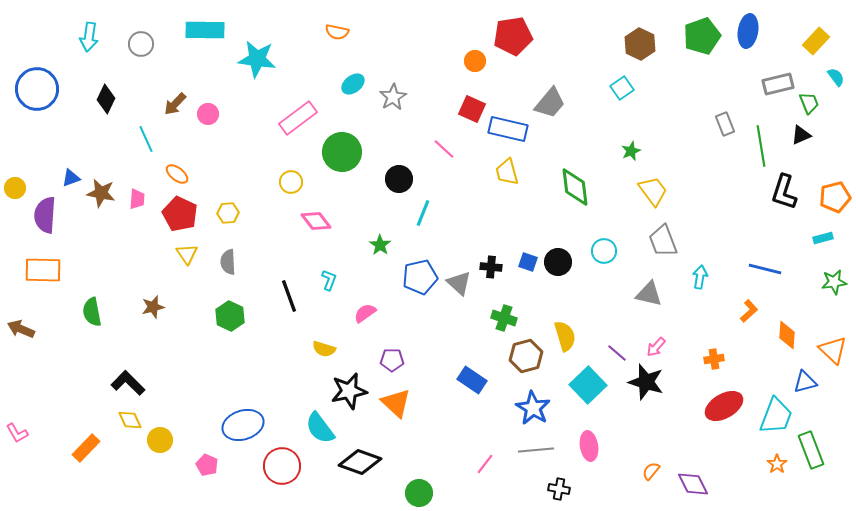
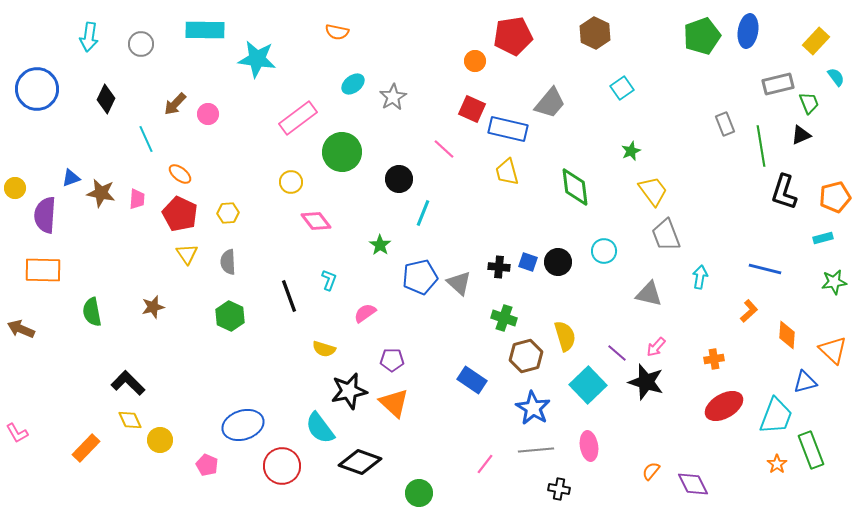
brown hexagon at (640, 44): moved 45 px left, 11 px up
orange ellipse at (177, 174): moved 3 px right
gray trapezoid at (663, 241): moved 3 px right, 6 px up
black cross at (491, 267): moved 8 px right
orange triangle at (396, 403): moved 2 px left
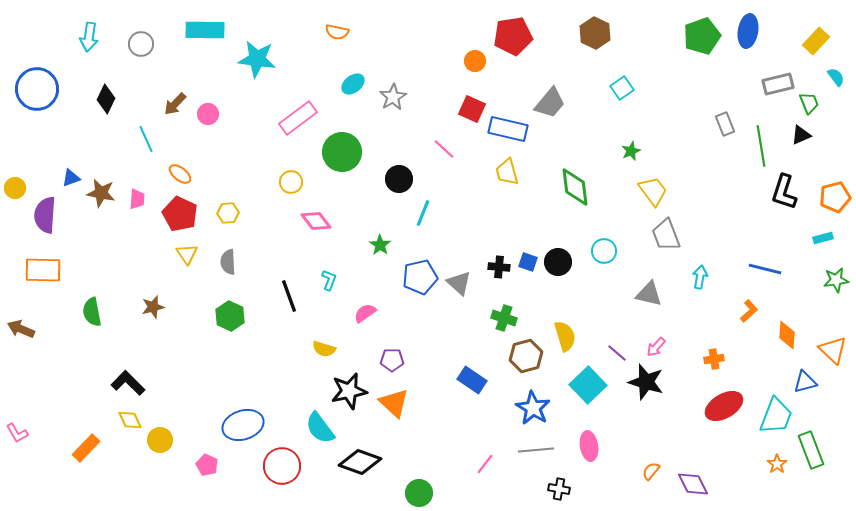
green star at (834, 282): moved 2 px right, 2 px up
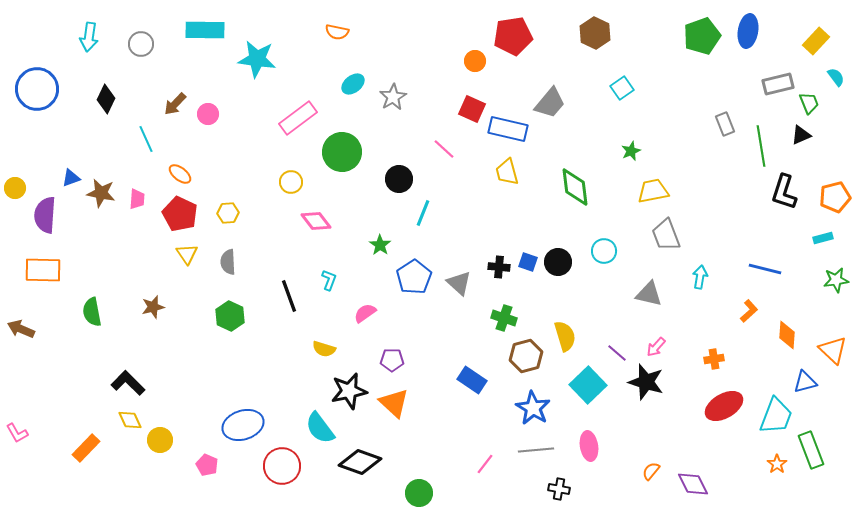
yellow trapezoid at (653, 191): rotated 64 degrees counterclockwise
blue pentagon at (420, 277): moved 6 px left; rotated 20 degrees counterclockwise
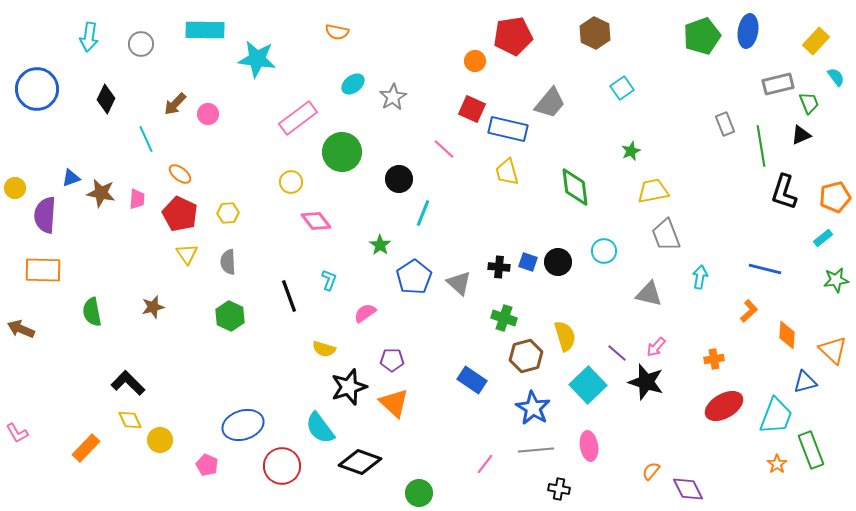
cyan rectangle at (823, 238): rotated 24 degrees counterclockwise
black star at (349, 391): moved 4 px up; rotated 6 degrees counterclockwise
purple diamond at (693, 484): moved 5 px left, 5 px down
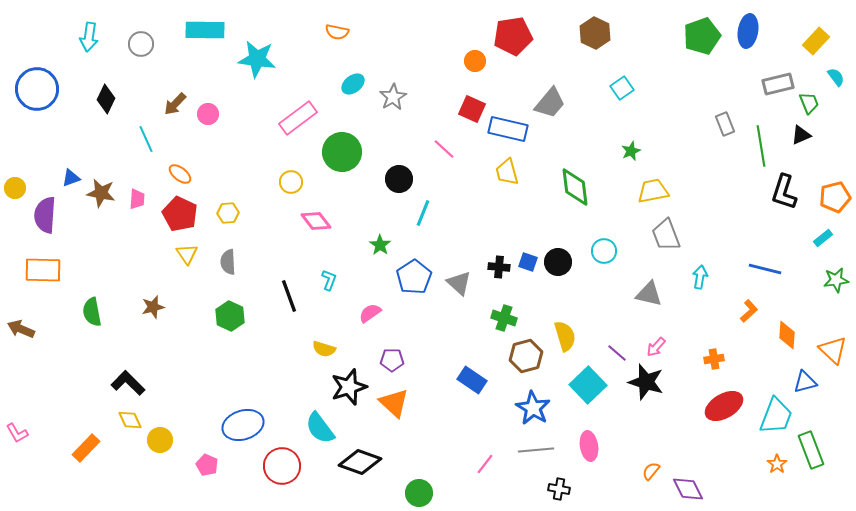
pink semicircle at (365, 313): moved 5 px right
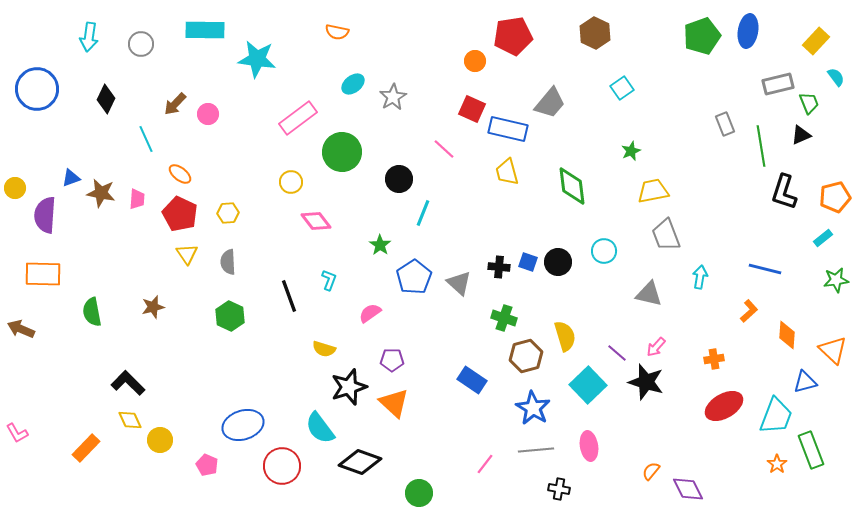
green diamond at (575, 187): moved 3 px left, 1 px up
orange rectangle at (43, 270): moved 4 px down
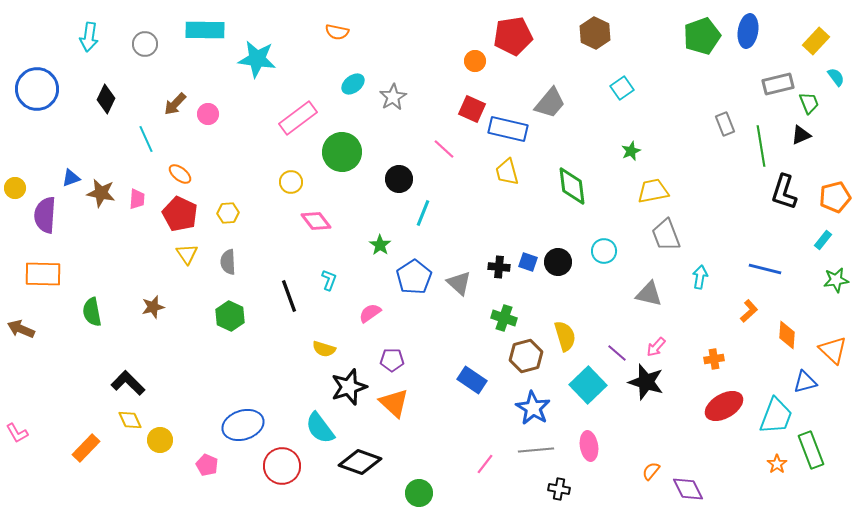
gray circle at (141, 44): moved 4 px right
cyan rectangle at (823, 238): moved 2 px down; rotated 12 degrees counterclockwise
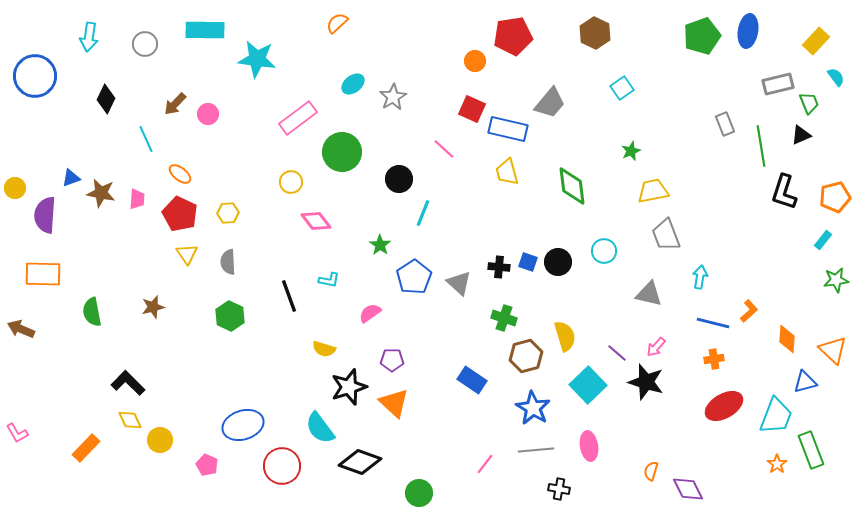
orange semicircle at (337, 32): moved 9 px up; rotated 125 degrees clockwise
blue circle at (37, 89): moved 2 px left, 13 px up
blue line at (765, 269): moved 52 px left, 54 px down
cyan L-shape at (329, 280): rotated 80 degrees clockwise
orange diamond at (787, 335): moved 4 px down
orange semicircle at (651, 471): rotated 24 degrees counterclockwise
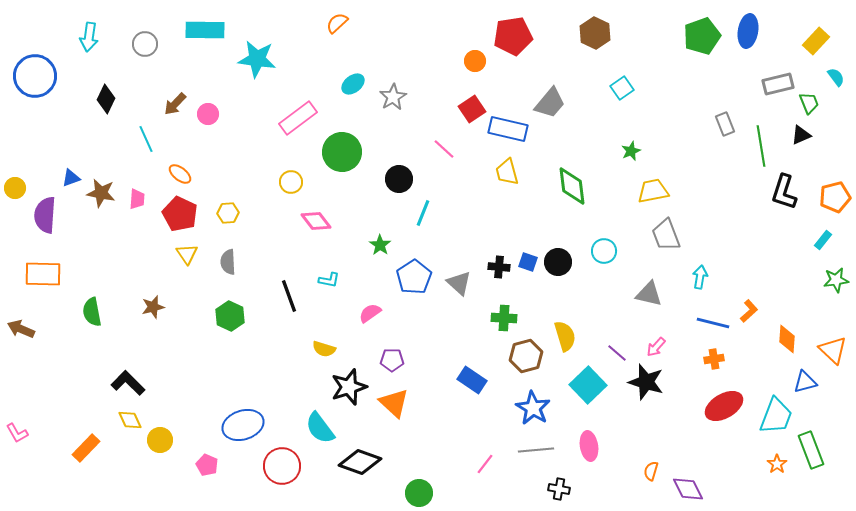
red square at (472, 109): rotated 32 degrees clockwise
green cross at (504, 318): rotated 15 degrees counterclockwise
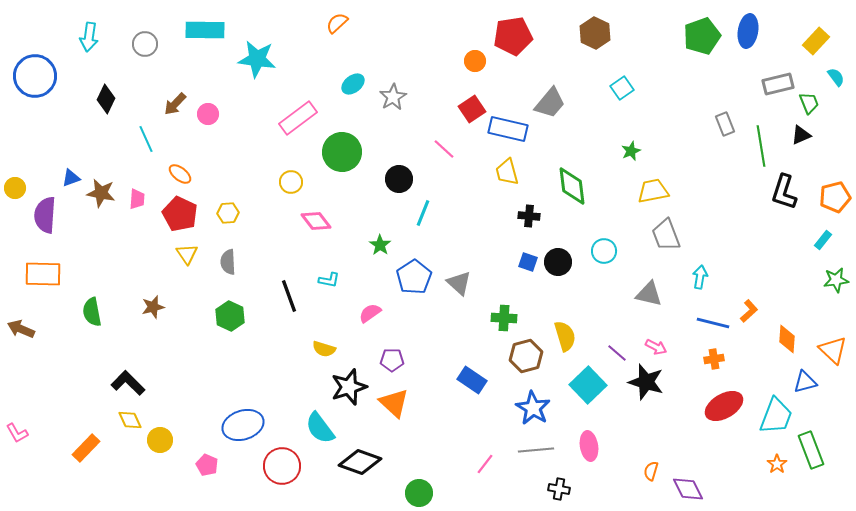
black cross at (499, 267): moved 30 px right, 51 px up
pink arrow at (656, 347): rotated 105 degrees counterclockwise
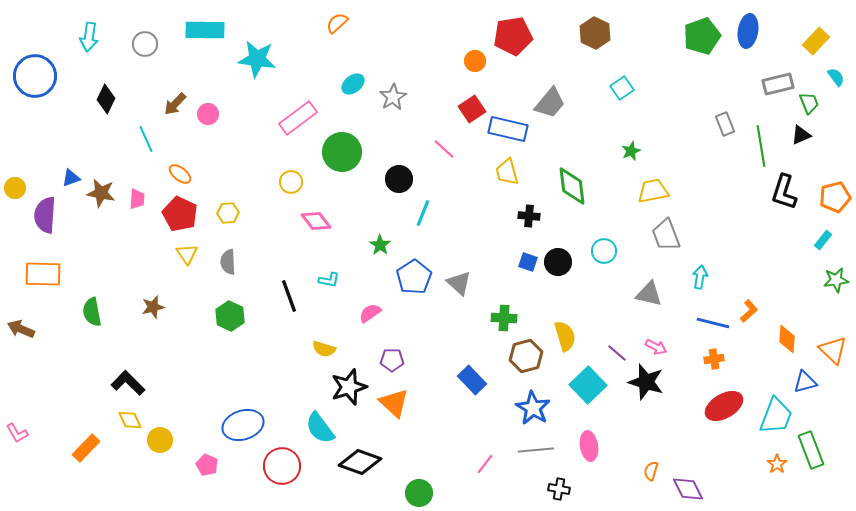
blue rectangle at (472, 380): rotated 12 degrees clockwise
